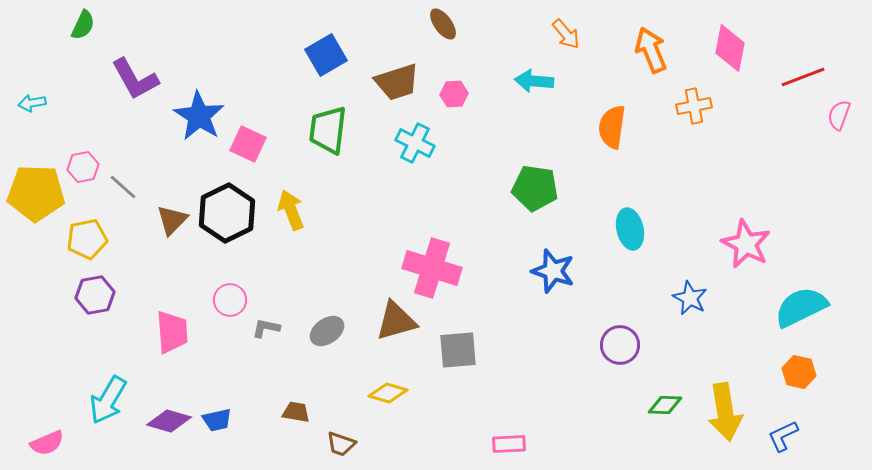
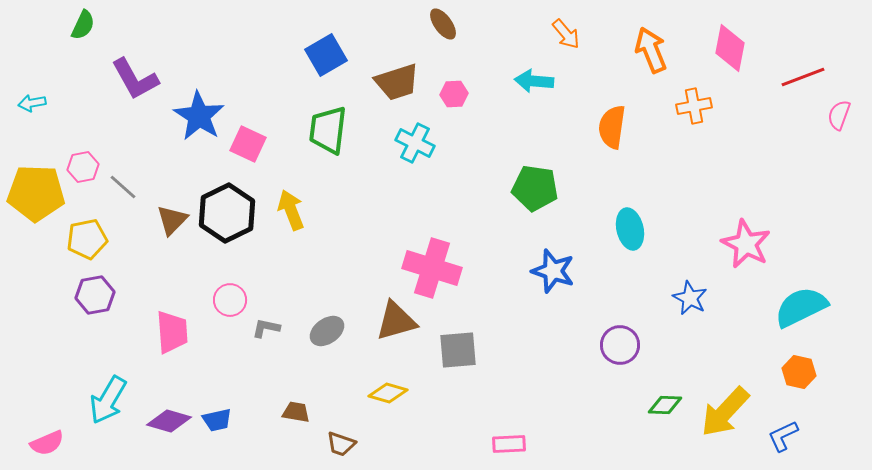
yellow arrow at (725, 412): rotated 52 degrees clockwise
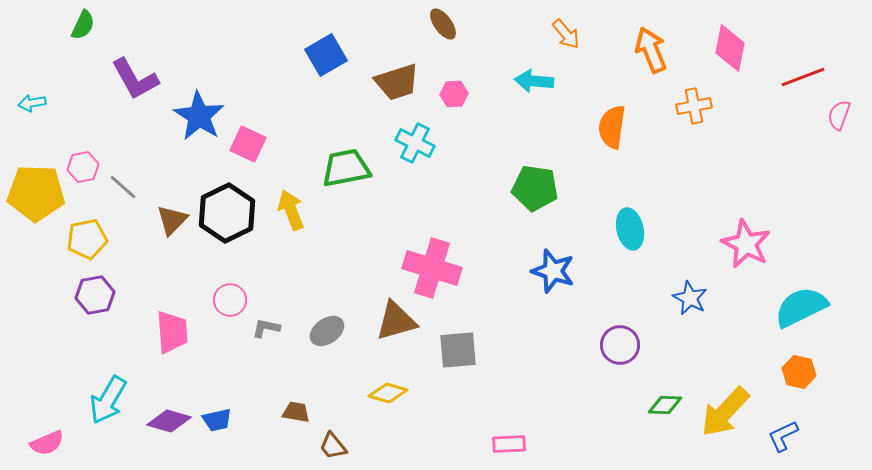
green trapezoid at (328, 130): moved 18 px right, 38 px down; rotated 72 degrees clockwise
brown trapezoid at (341, 444): moved 8 px left, 2 px down; rotated 32 degrees clockwise
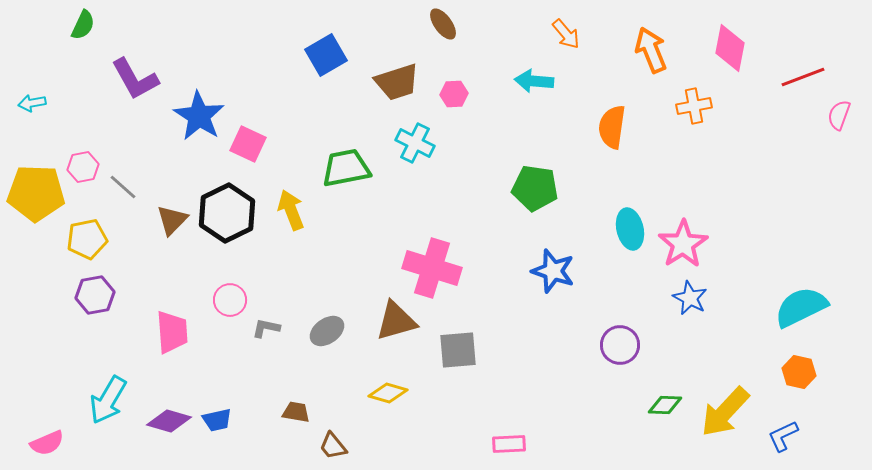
pink star at (746, 244): moved 63 px left; rotated 12 degrees clockwise
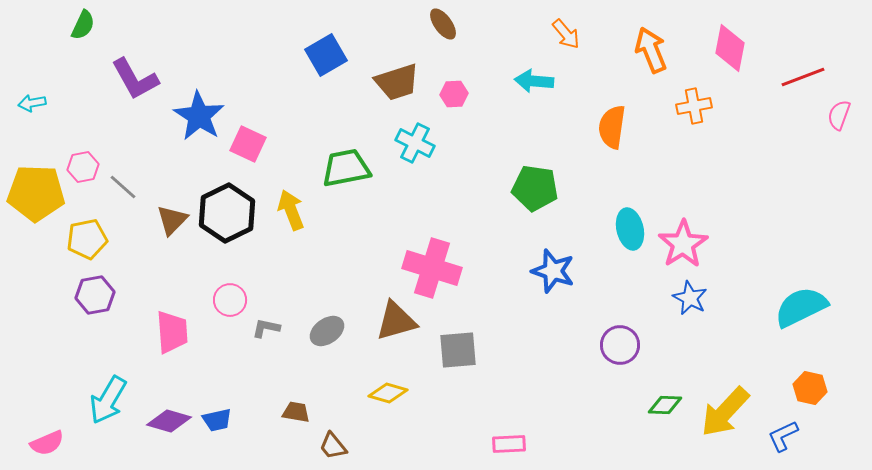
orange hexagon at (799, 372): moved 11 px right, 16 px down
